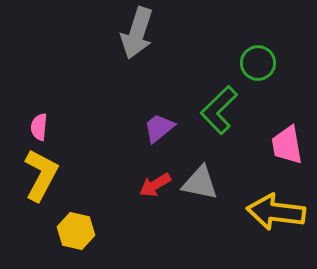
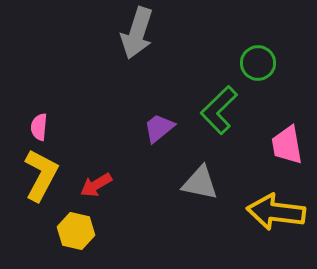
red arrow: moved 59 px left
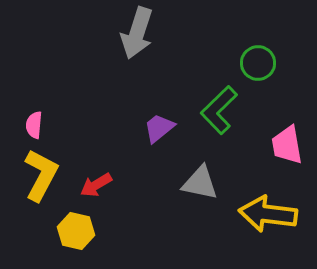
pink semicircle: moved 5 px left, 2 px up
yellow arrow: moved 8 px left, 2 px down
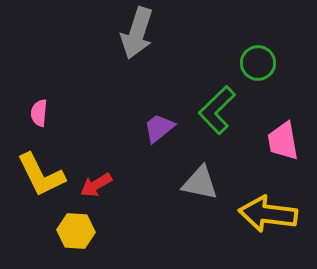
green L-shape: moved 2 px left
pink semicircle: moved 5 px right, 12 px up
pink trapezoid: moved 4 px left, 4 px up
yellow L-shape: rotated 126 degrees clockwise
yellow hexagon: rotated 9 degrees counterclockwise
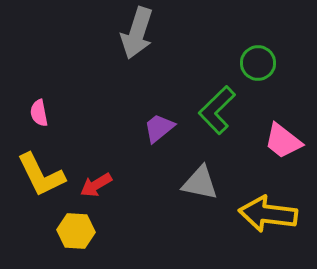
pink semicircle: rotated 16 degrees counterclockwise
pink trapezoid: rotated 42 degrees counterclockwise
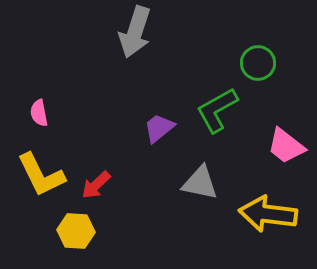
gray arrow: moved 2 px left, 1 px up
green L-shape: rotated 15 degrees clockwise
pink trapezoid: moved 3 px right, 5 px down
red arrow: rotated 12 degrees counterclockwise
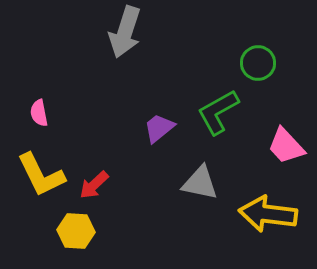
gray arrow: moved 10 px left
green L-shape: moved 1 px right, 2 px down
pink trapezoid: rotated 9 degrees clockwise
red arrow: moved 2 px left
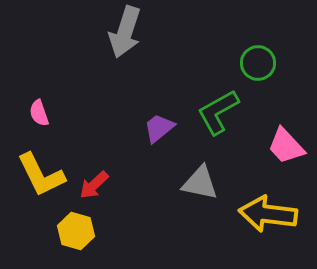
pink semicircle: rotated 8 degrees counterclockwise
yellow hexagon: rotated 12 degrees clockwise
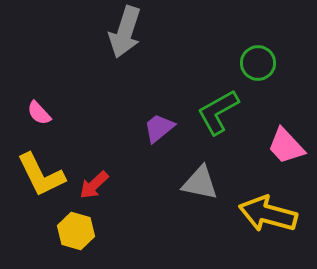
pink semicircle: rotated 24 degrees counterclockwise
yellow arrow: rotated 8 degrees clockwise
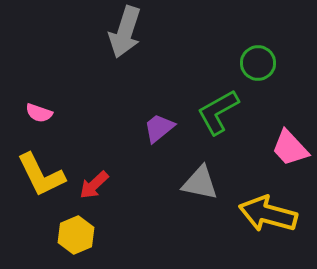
pink semicircle: rotated 28 degrees counterclockwise
pink trapezoid: moved 4 px right, 2 px down
yellow hexagon: moved 4 px down; rotated 21 degrees clockwise
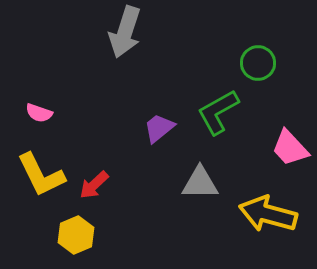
gray triangle: rotated 12 degrees counterclockwise
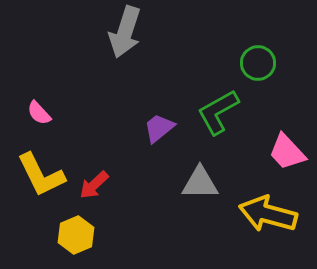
pink semicircle: rotated 28 degrees clockwise
pink trapezoid: moved 3 px left, 4 px down
